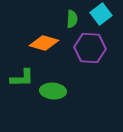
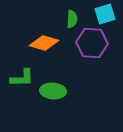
cyan square: moved 4 px right; rotated 20 degrees clockwise
purple hexagon: moved 2 px right, 5 px up
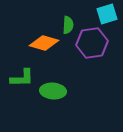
cyan square: moved 2 px right
green semicircle: moved 4 px left, 6 px down
purple hexagon: rotated 12 degrees counterclockwise
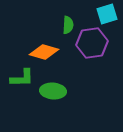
orange diamond: moved 9 px down
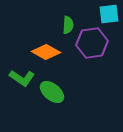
cyan square: moved 2 px right; rotated 10 degrees clockwise
orange diamond: moved 2 px right; rotated 12 degrees clockwise
green L-shape: rotated 35 degrees clockwise
green ellipse: moved 1 px left, 1 px down; rotated 35 degrees clockwise
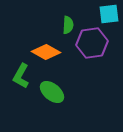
green L-shape: moved 1 px left, 2 px up; rotated 85 degrees clockwise
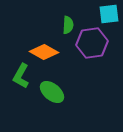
orange diamond: moved 2 px left
